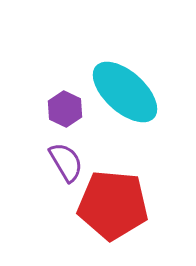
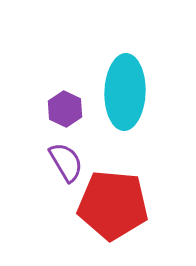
cyan ellipse: rotated 50 degrees clockwise
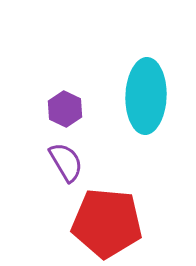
cyan ellipse: moved 21 px right, 4 px down
red pentagon: moved 6 px left, 18 px down
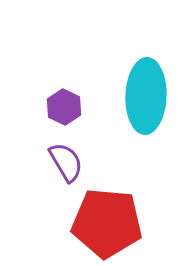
purple hexagon: moved 1 px left, 2 px up
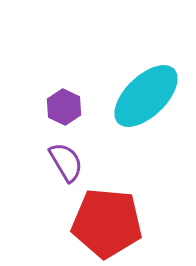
cyan ellipse: rotated 44 degrees clockwise
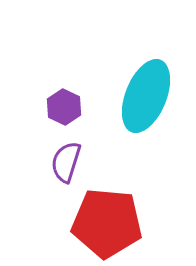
cyan ellipse: rotated 24 degrees counterclockwise
purple semicircle: rotated 132 degrees counterclockwise
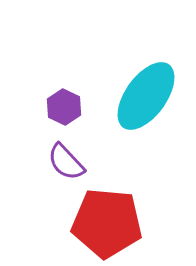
cyan ellipse: rotated 14 degrees clockwise
purple semicircle: rotated 60 degrees counterclockwise
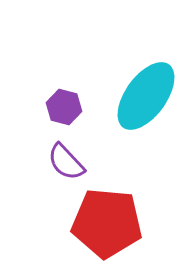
purple hexagon: rotated 12 degrees counterclockwise
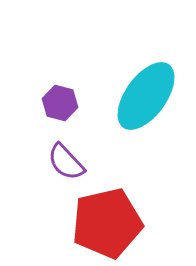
purple hexagon: moved 4 px left, 4 px up
red pentagon: rotated 18 degrees counterclockwise
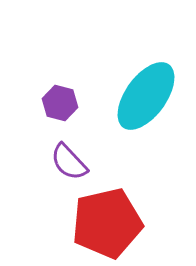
purple semicircle: moved 3 px right
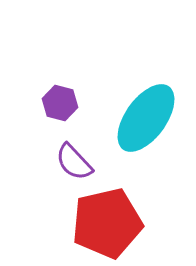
cyan ellipse: moved 22 px down
purple semicircle: moved 5 px right
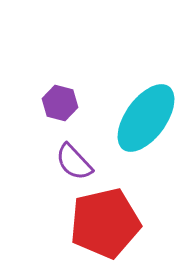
red pentagon: moved 2 px left
